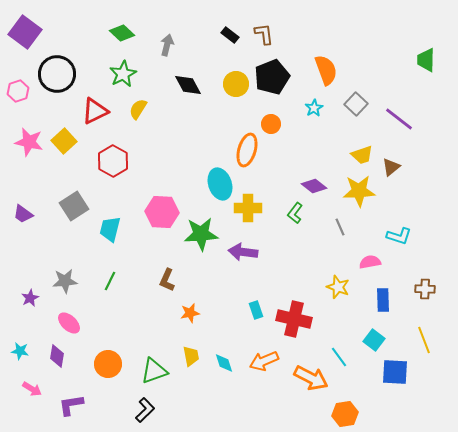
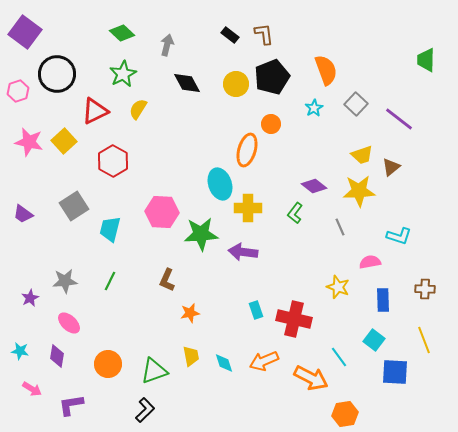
black diamond at (188, 85): moved 1 px left, 2 px up
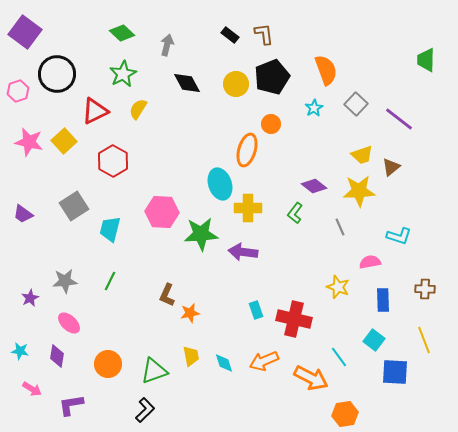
brown L-shape at (167, 280): moved 15 px down
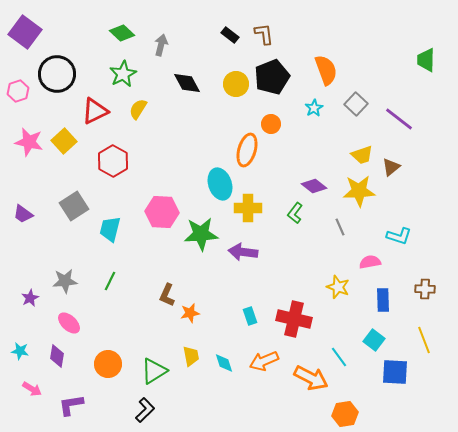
gray arrow at (167, 45): moved 6 px left
cyan rectangle at (256, 310): moved 6 px left, 6 px down
green triangle at (154, 371): rotated 12 degrees counterclockwise
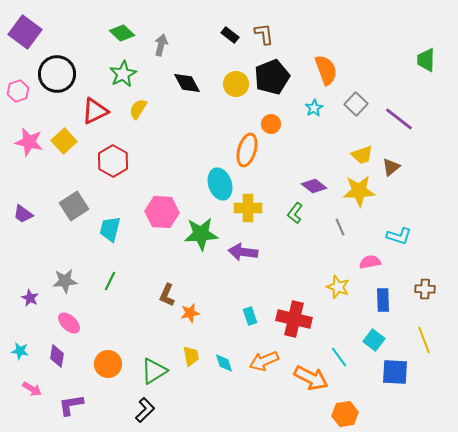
purple star at (30, 298): rotated 18 degrees counterclockwise
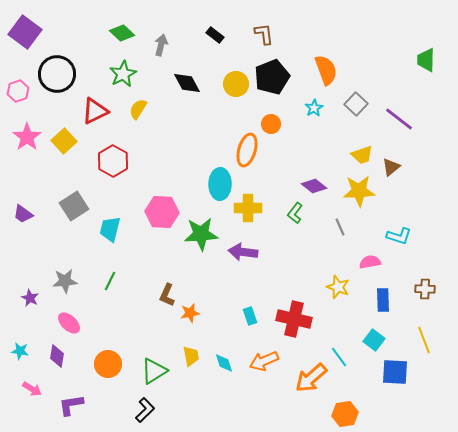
black rectangle at (230, 35): moved 15 px left
pink star at (29, 142): moved 2 px left, 5 px up; rotated 24 degrees clockwise
cyan ellipse at (220, 184): rotated 20 degrees clockwise
orange arrow at (311, 378): rotated 112 degrees clockwise
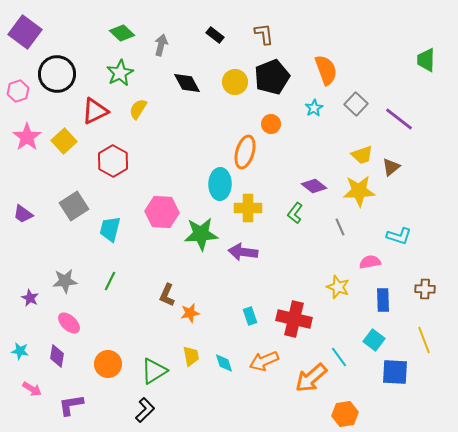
green star at (123, 74): moved 3 px left, 1 px up
yellow circle at (236, 84): moved 1 px left, 2 px up
orange ellipse at (247, 150): moved 2 px left, 2 px down
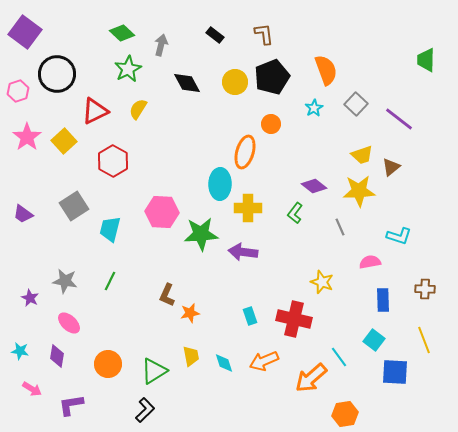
green star at (120, 73): moved 8 px right, 4 px up
gray star at (65, 281): rotated 15 degrees clockwise
yellow star at (338, 287): moved 16 px left, 5 px up
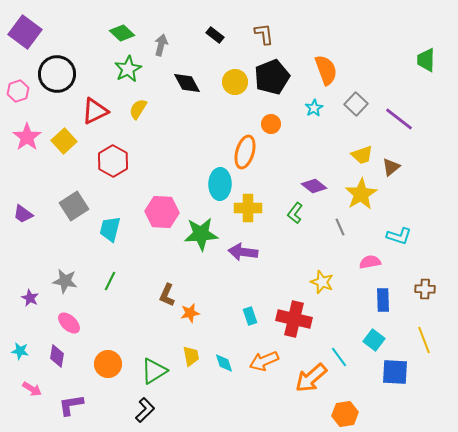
yellow star at (359, 191): moved 2 px right, 3 px down; rotated 28 degrees counterclockwise
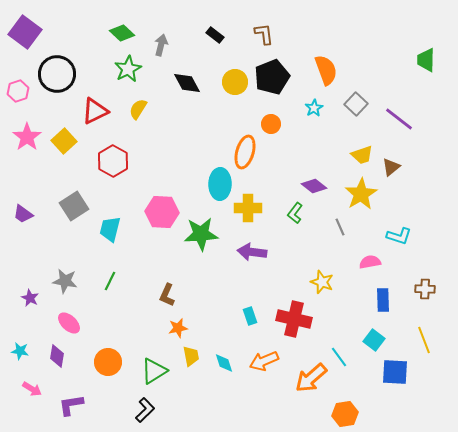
purple arrow at (243, 252): moved 9 px right
orange star at (190, 313): moved 12 px left, 15 px down
orange circle at (108, 364): moved 2 px up
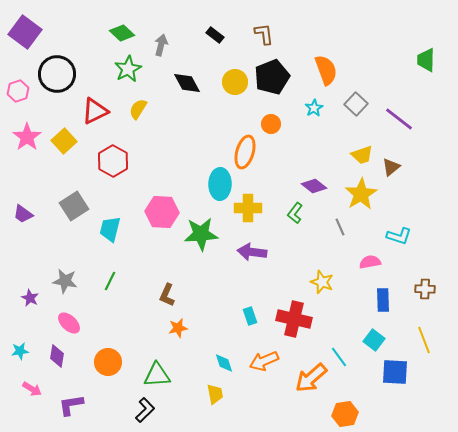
cyan star at (20, 351): rotated 18 degrees counterclockwise
yellow trapezoid at (191, 356): moved 24 px right, 38 px down
green triangle at (154, 371): moved 3 px right, 4 px down; rotated 28 degrees clockwise
